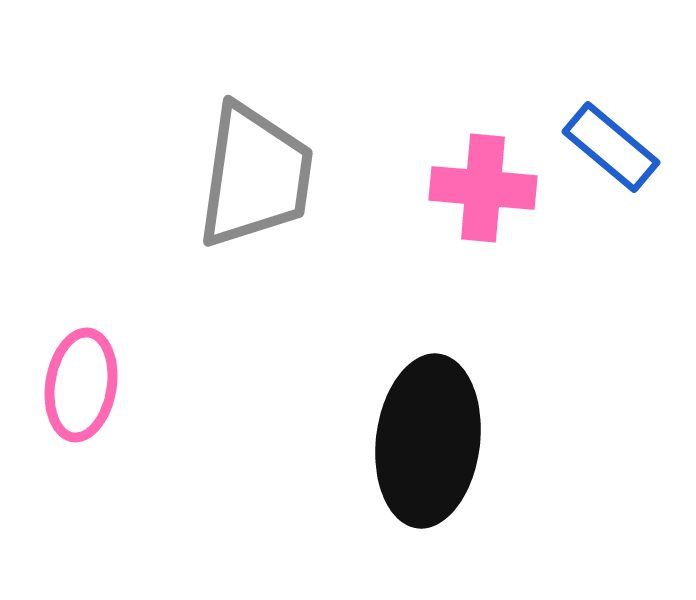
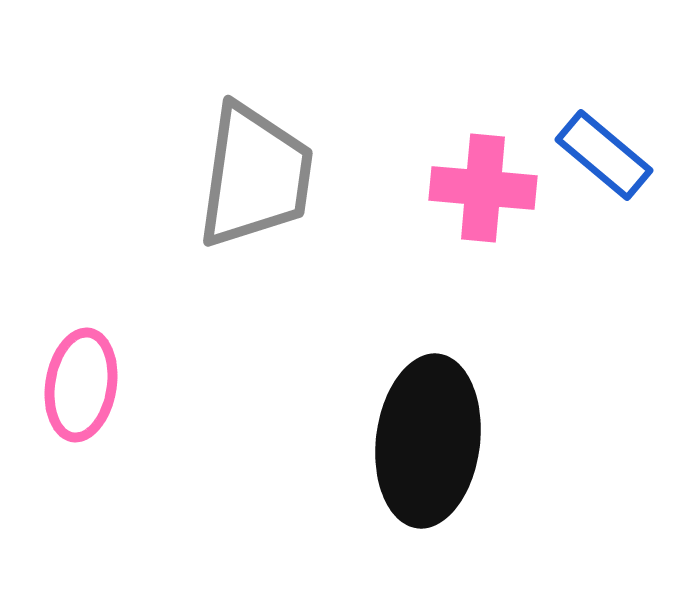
blue rectangle: moved 7 px left, 8 px down
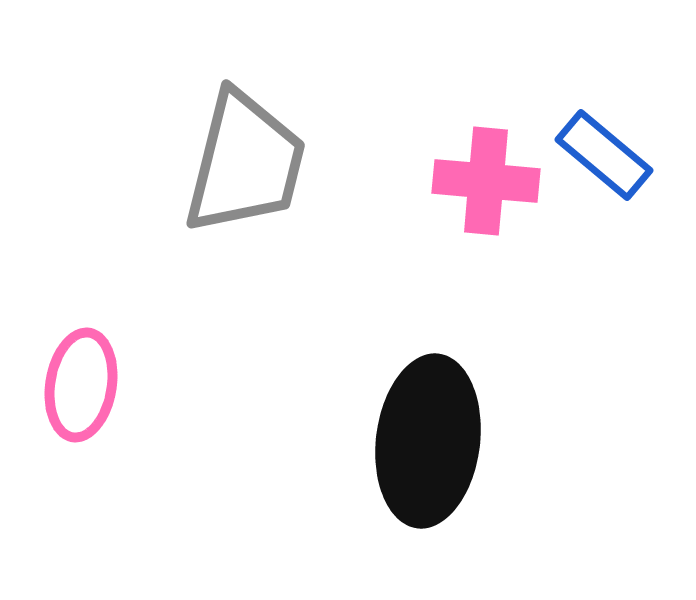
gray trapezoid: moved 10 px left, 13 px up; rotated 6 degrees clockwise
pink cross: moved 3 px right, 7 px up
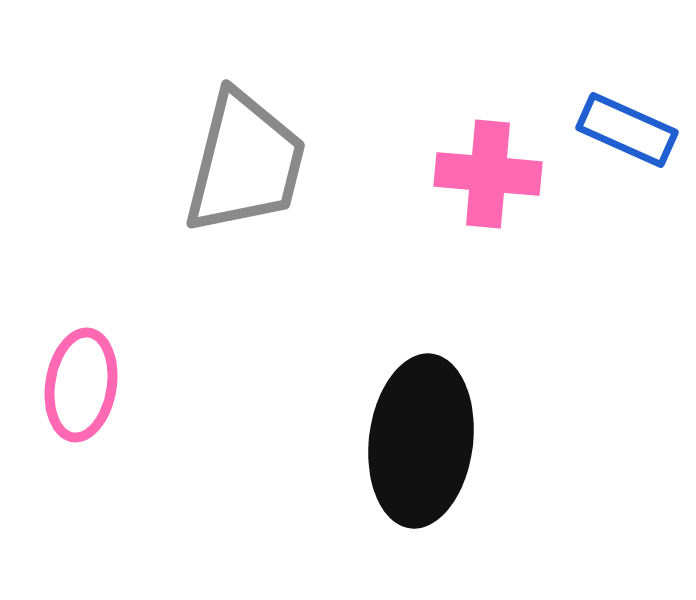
blue rectangle: moved 23 px right, 25 px up; rotated 16 degrees counterclockwise
pink cross: moved 2 px right, 7 px up
black ellipse: moved 7 px left
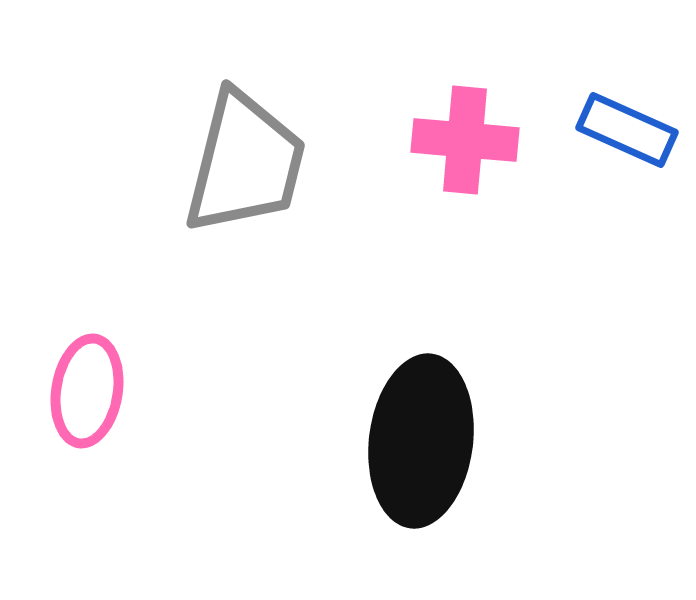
pink cross: moved 23 px left, 34 px up
pink ellipse: moved 6 px right, 6 px down
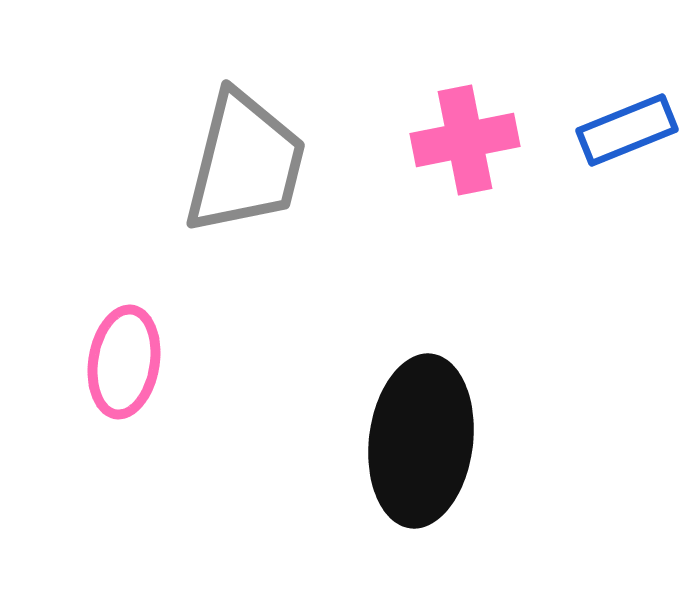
blue rectangle: rotated 46 degrees counterclockwise
pink cross: rotated 16 degrees counterclockwise
pink ellipse: moved 37 px right, 29 px up
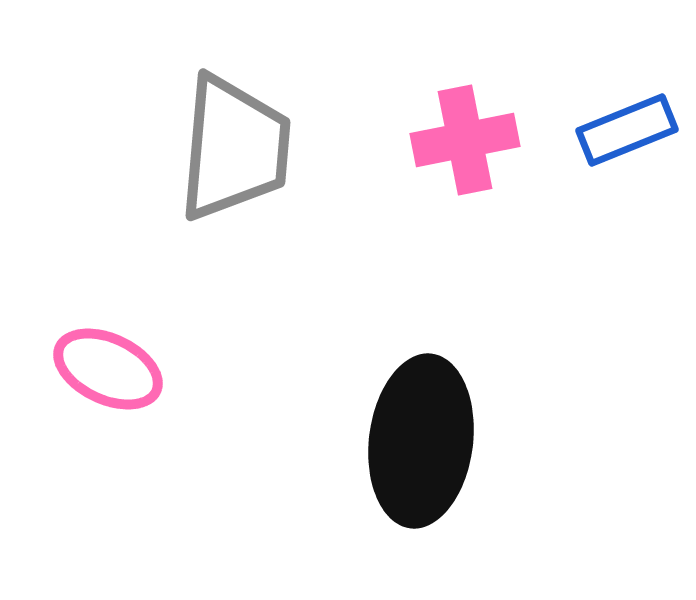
gray trapezoid: moved 11 px left, 15 px up; rotated 9 degrees counterclockwise
pink ellipse: moved 16 px left, 7 px down; rotated 74 degrees counterclockwise
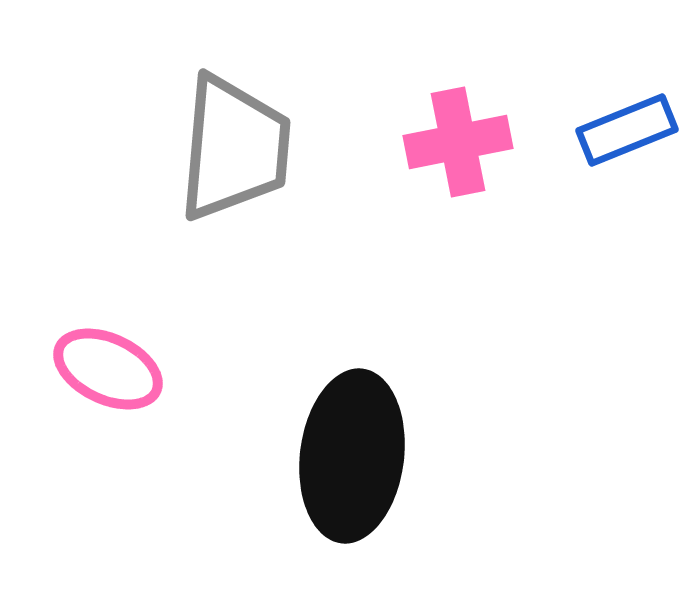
pink cross: moved 7 px left, 2 px down
black ellipse: moved 69 px left, 15 px down
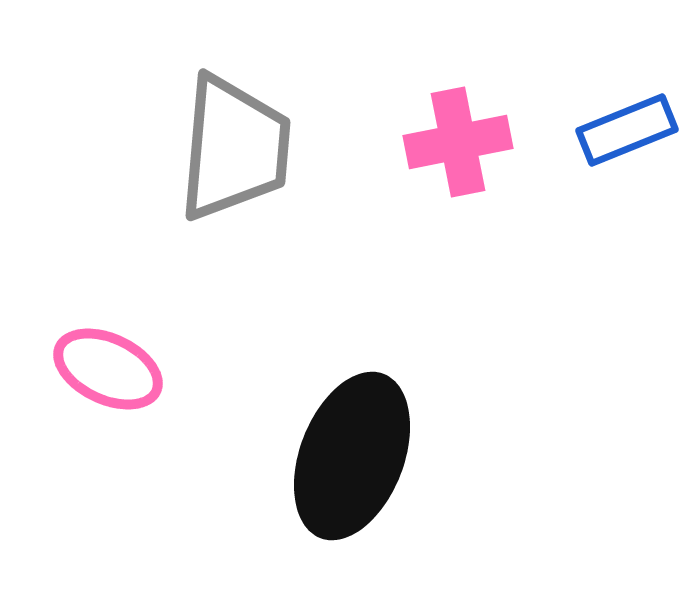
black ellipse: rotated 14 degrees clockwise
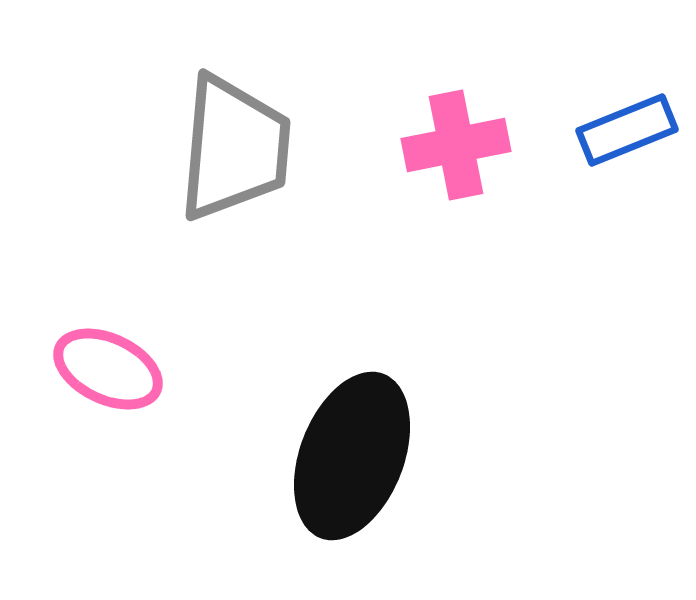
pink cross: moved 2 px left, 3 px down
